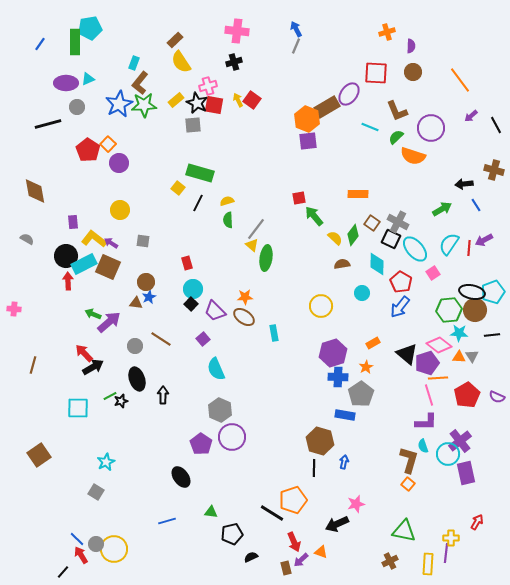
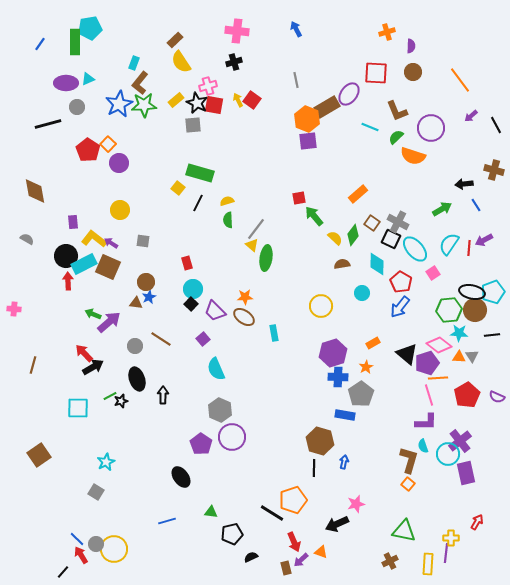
gray line at (296, 46): moved 34 px down; rotated 35 degrees counterclockwise
orange rectangle at (358, 194): rotated 42 degrees counterclockwise
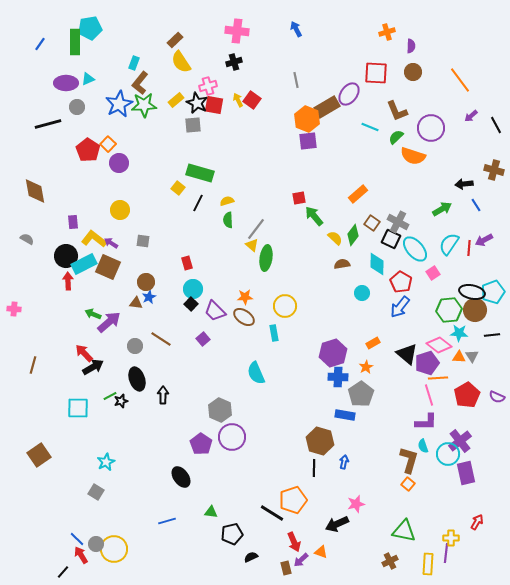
yellow circle at (321, 306): moved 36 px left
cyan semicircle at (216, 369): moved 40 px right, 4 px down
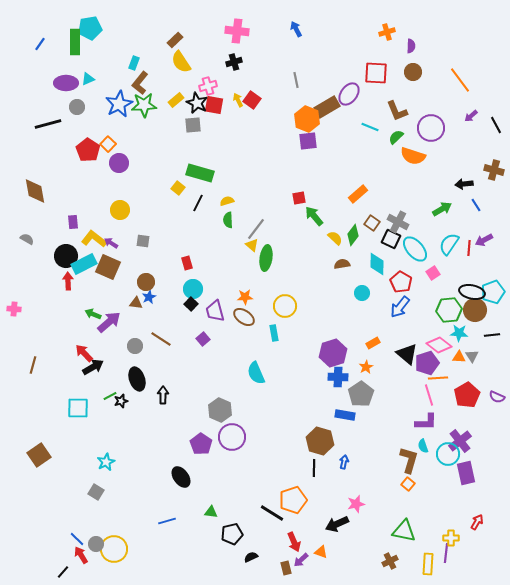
purple trapezoid at (215, 311): rotated 30 degrees clockwise
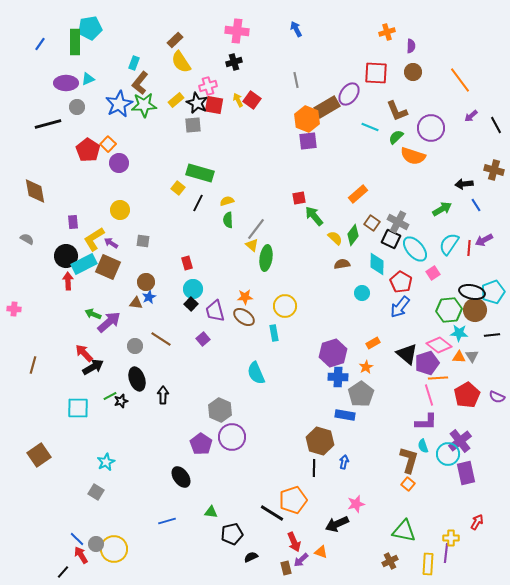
yellow L-shape at (94, 239): rotated 70 degrees counterclockwise
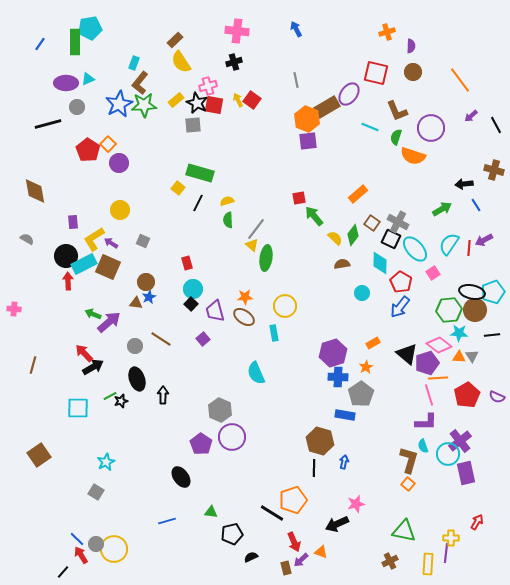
red square at (376, 73): rotated 10 degrees clockwise
green semicircle at (396, 137): rotated 28 degrees counterclockwise
gray square at (143, 241): rotated 16 degrees clockwise
cyan diamond at (377, 264): moved 3 px right, 1 px up
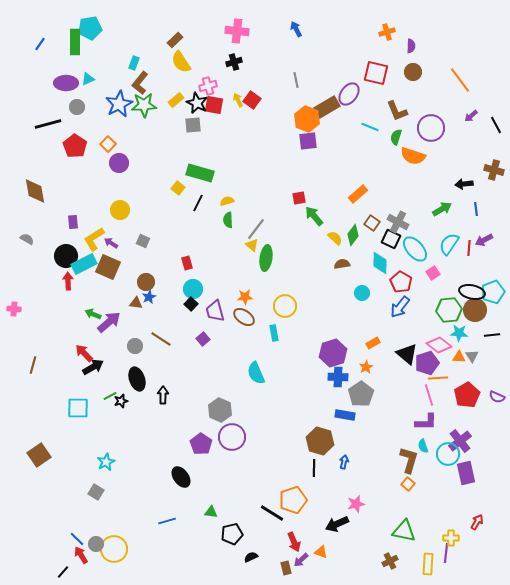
red pentagon at (88, 150): moved 13 px left, 4 px up
blue line at (476, 205): moved 4 px down; rotated 24 degrees clockwise
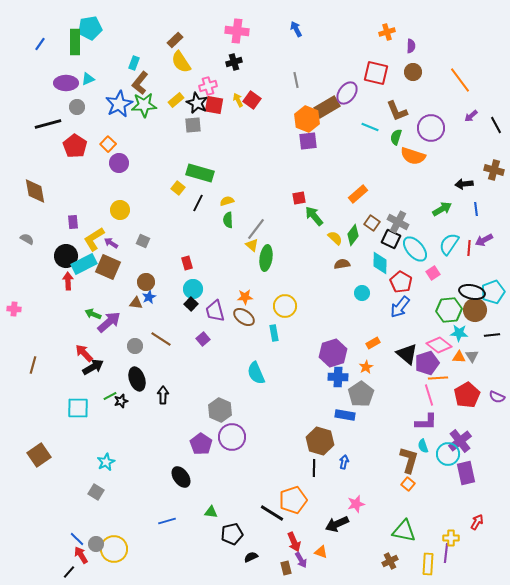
purple ellipse at (349, 94): moved 2 px left, 1 px up
purple arrow at (301, 560): rotated 77 degrees counterclockwise
black line at (63, 572): moved 6 px right
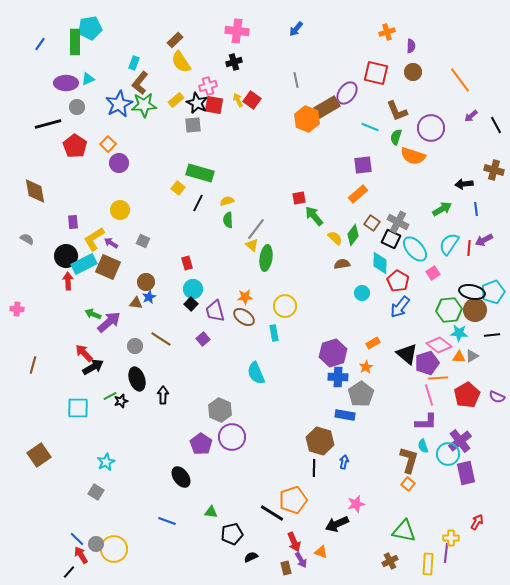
blue arrow at (296, 29): rotated 112 degrees counterclockwise
purple square at (308, 141): moved 55 px right, 24 px down
red pentagon at (401, 282): moved 3 px left, 1 px up
pink cross at (14, 309): moved 3 px right
gray triangle at (472, 356): rotated 32 degrees clockwise
blue line at (167, 521): rotated 36 degrees clockwise
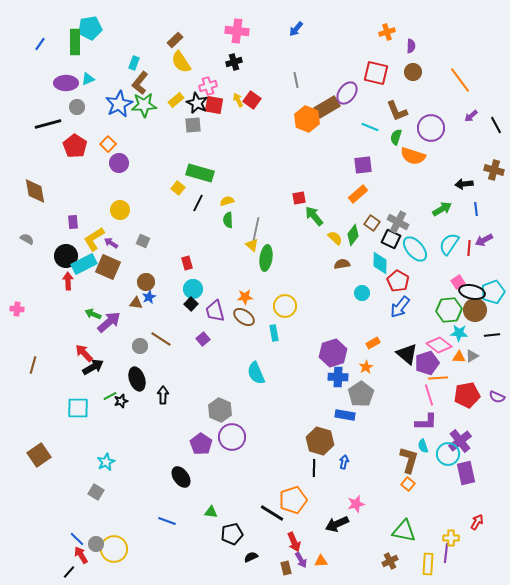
gray line at (256, 229): rotated 25 degrees counterclockwise
pink square at (433, 273): moved 25 px right, 9 px down
gray circle at (135, 346): moved 5 px right
red pentagon at (467, 395): rotated 20 degrees clockwise
orange triangle at (321, 552): moved 9 px down; rotated 24 degrees counterclockwise
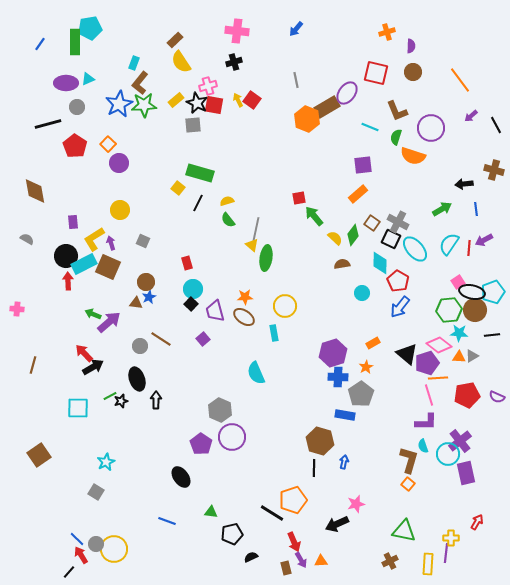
green semicircle at (228, 220): rotated 35 degrees counterclockwise
purple arrow at (111, 243): rotated 40 degrees clockwise
black arrow at (163, 395): moved 7 px left, 5 px down
